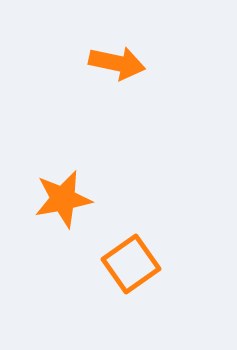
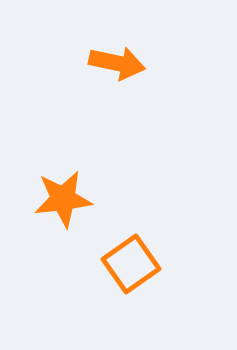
orange star: rotated 4 degrees clockwise
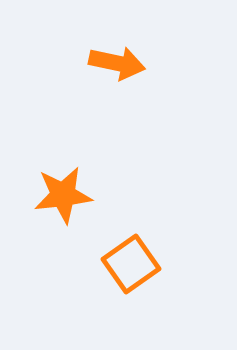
orange star: moved 4 px up
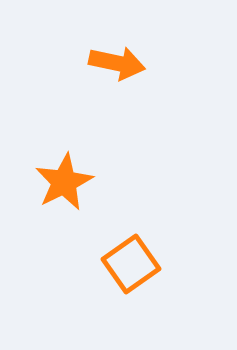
orange star: moved 1 px right, 13 px up; rotated 20 degrees counterclockwise
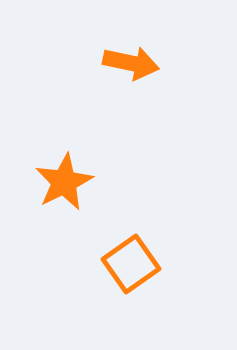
orange arrow: moved 14 px right
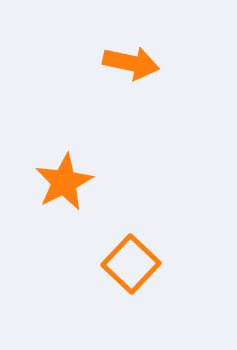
orange square: rotated 12 degrees counterclockwise
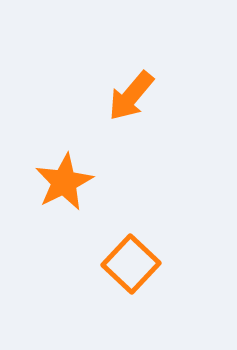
orange arrow: moved 33 px down; rotated 118 degrees clockwise
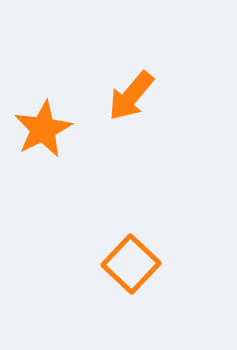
orange star: moved 21 px left, 53 px up
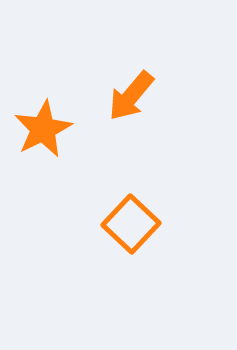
orange square: moved 40 px up
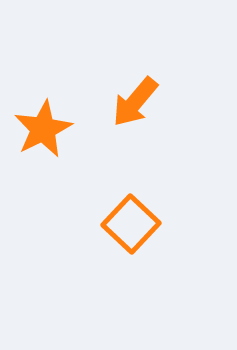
orange arrow: moved 4 px right, 6 px down
